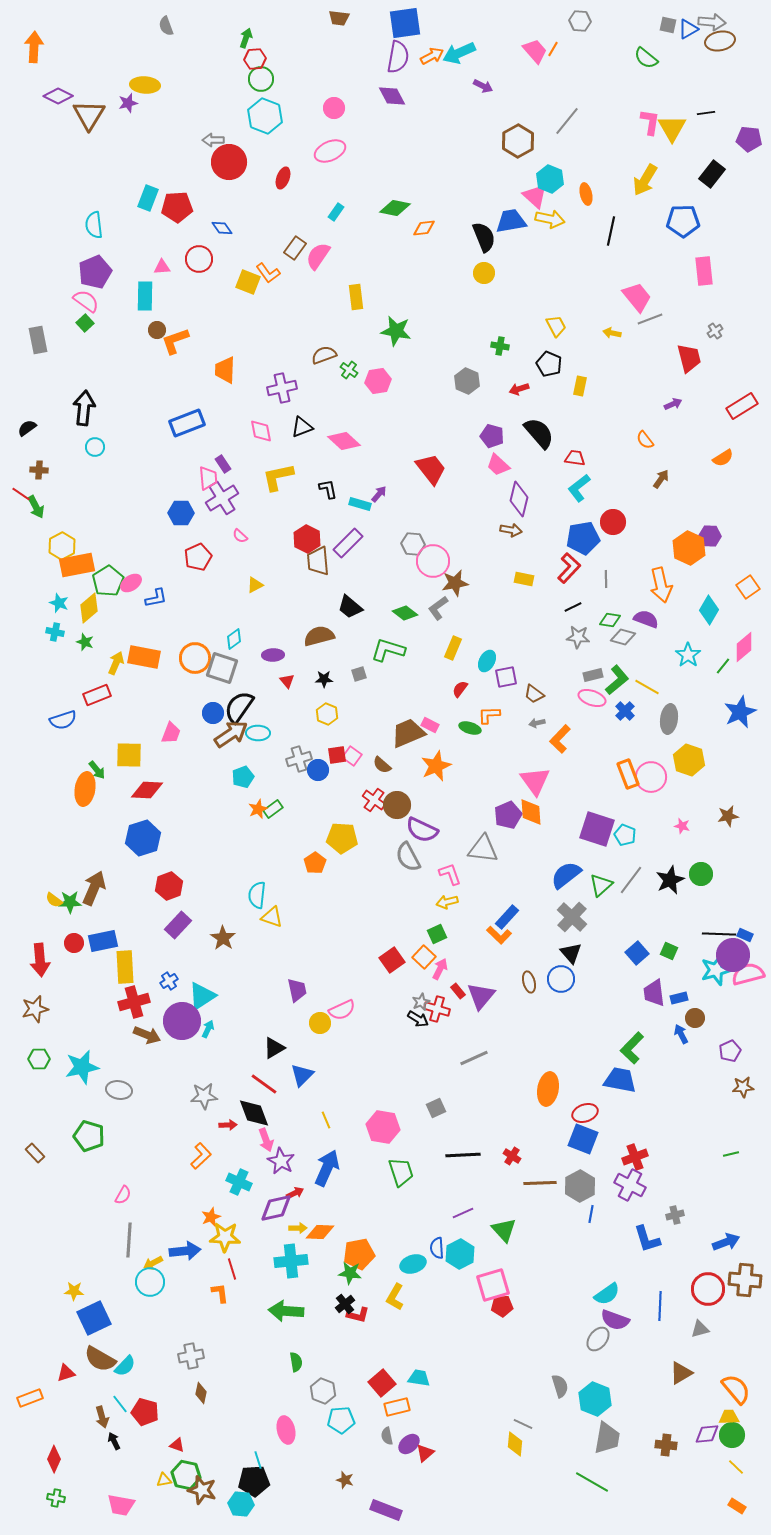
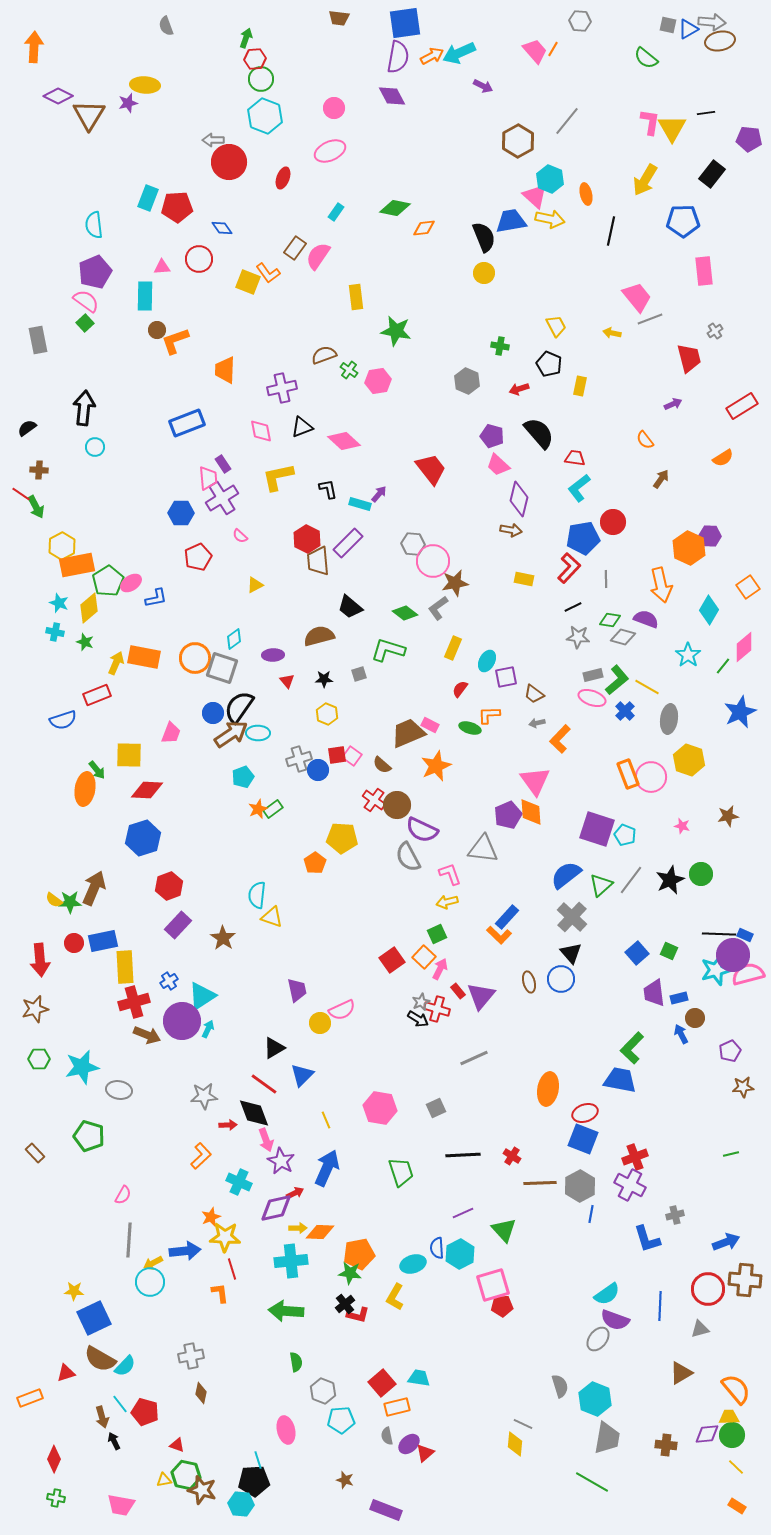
pink hexagon at (383, 1127): moved 3 px left, 19 px up
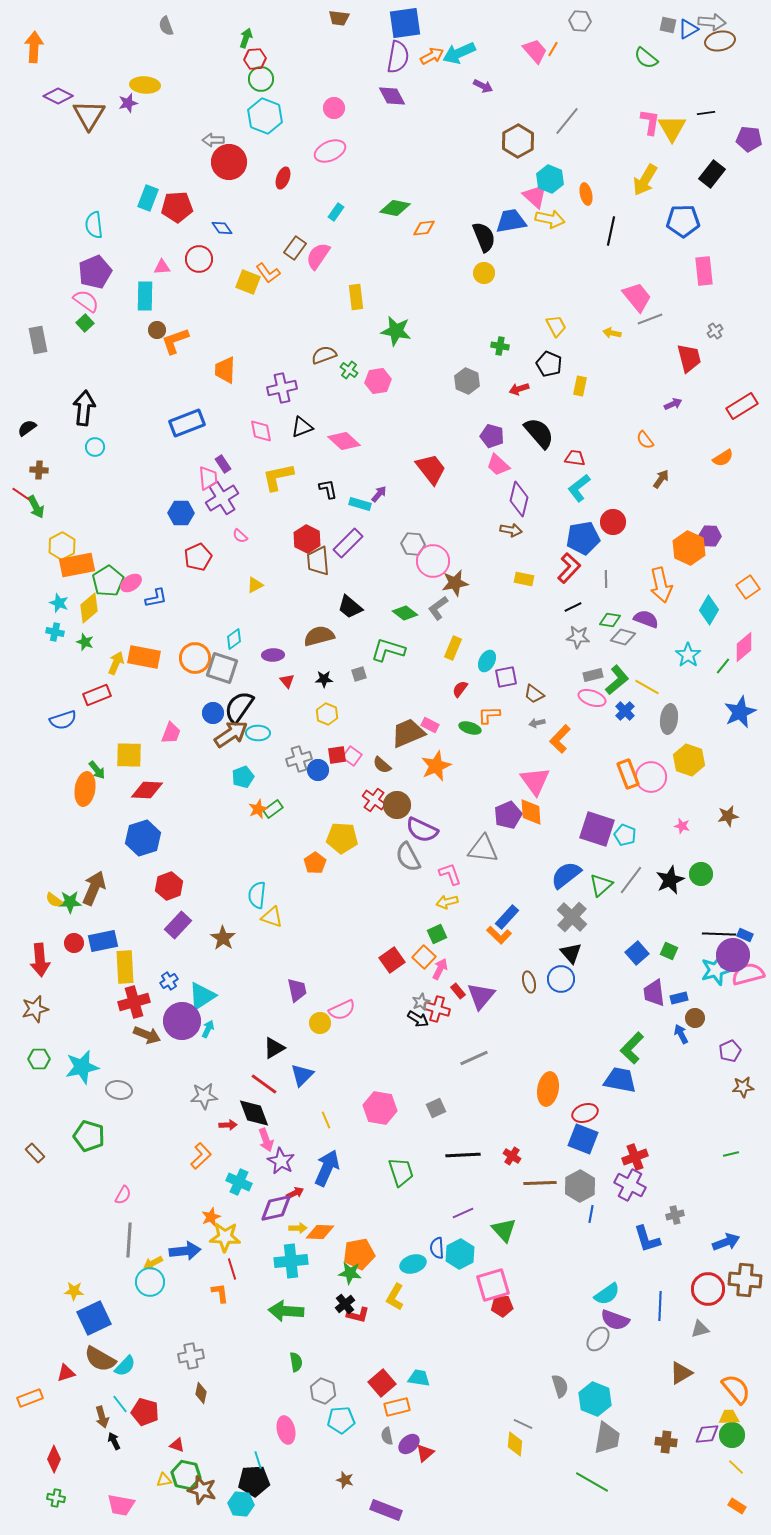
brown cross at (666, 1445): moved 3 px up
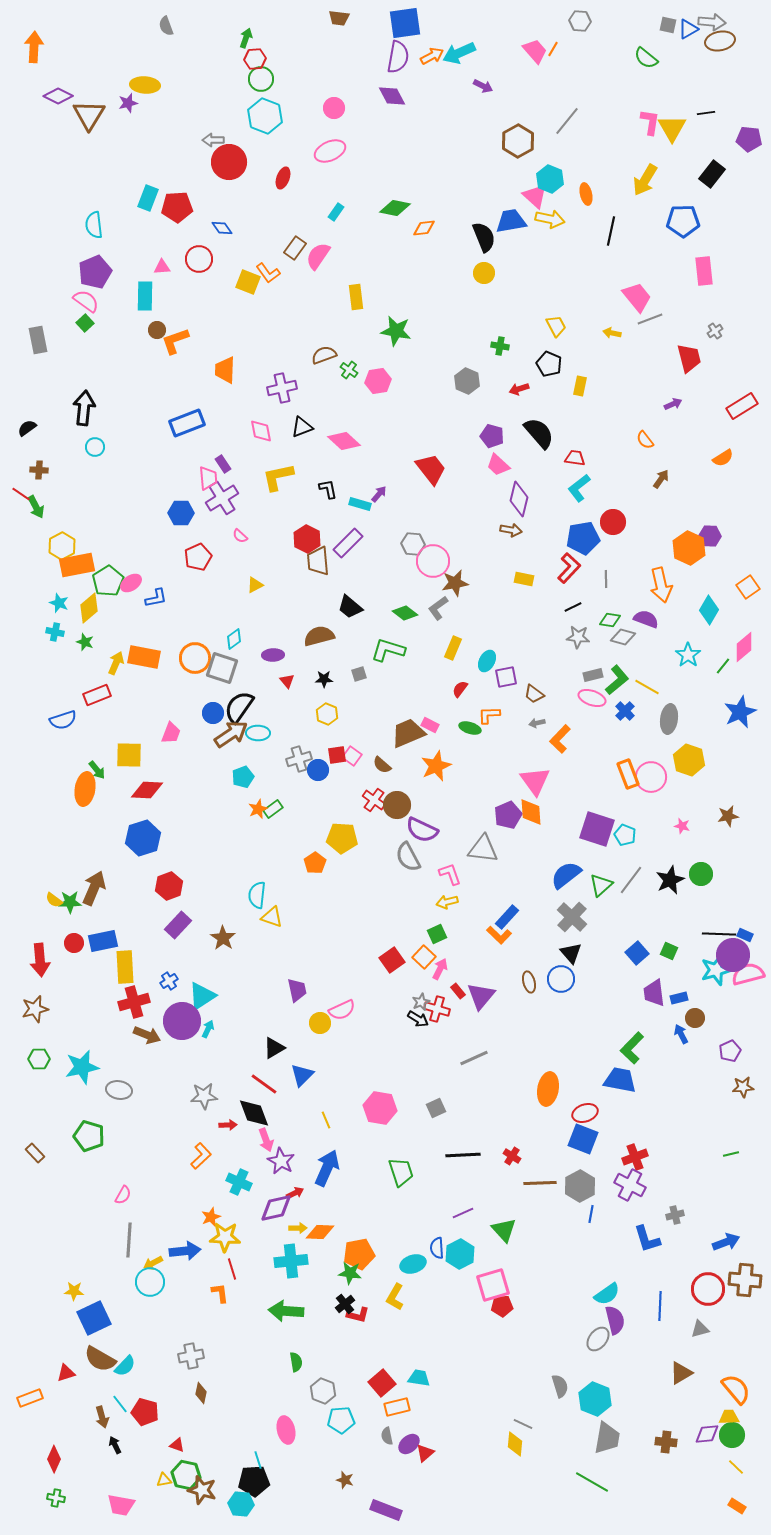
purple semicircle at (615, 1320): rotated 124 degrees counterclockwise
black arrow at (114, 1441): moved 1 px right, 4 px down
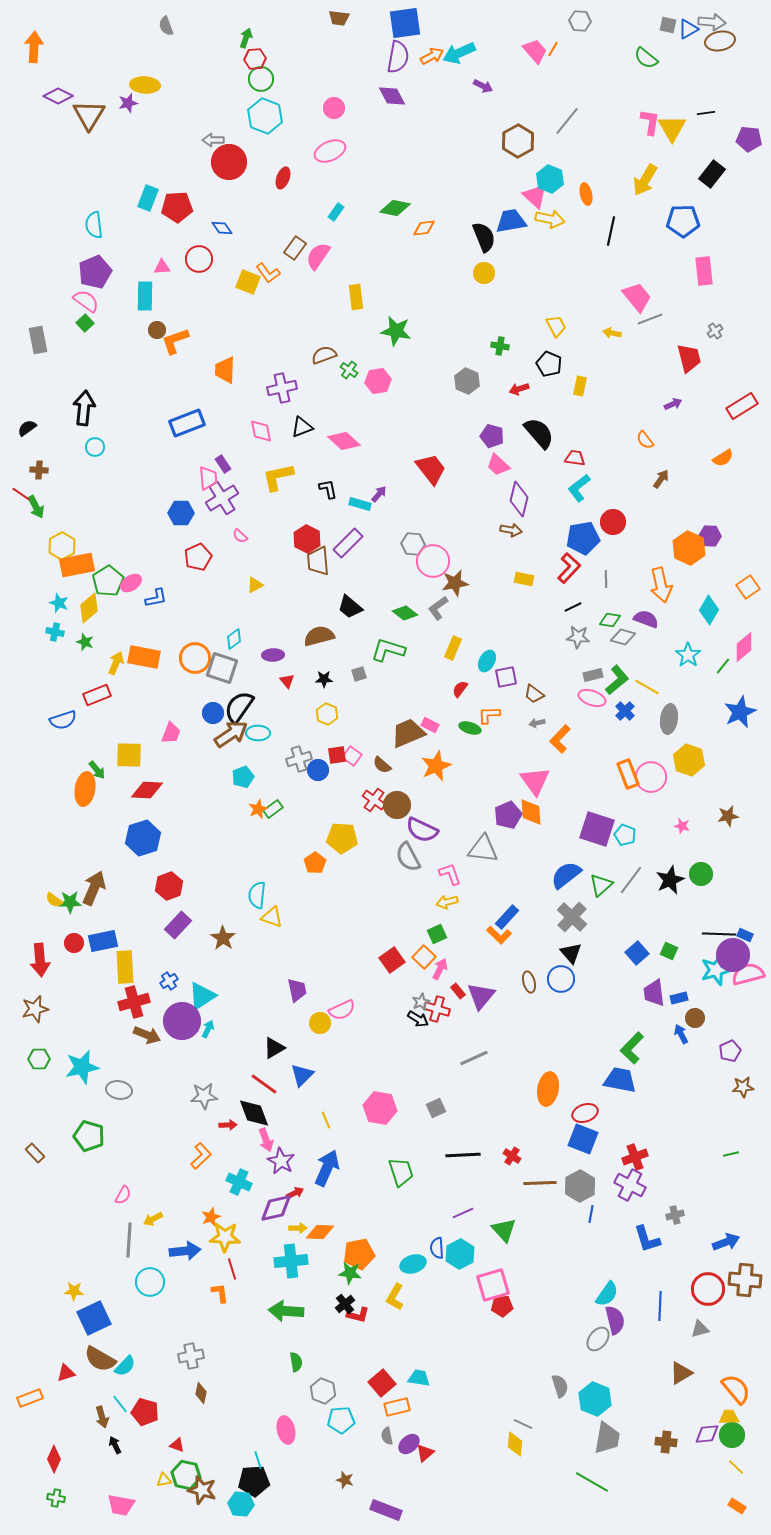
yellow arrow at (153, 1263): moved 44 px up
cyan semicircle at (607, 1294): rotated 20 degrees counterclockwise
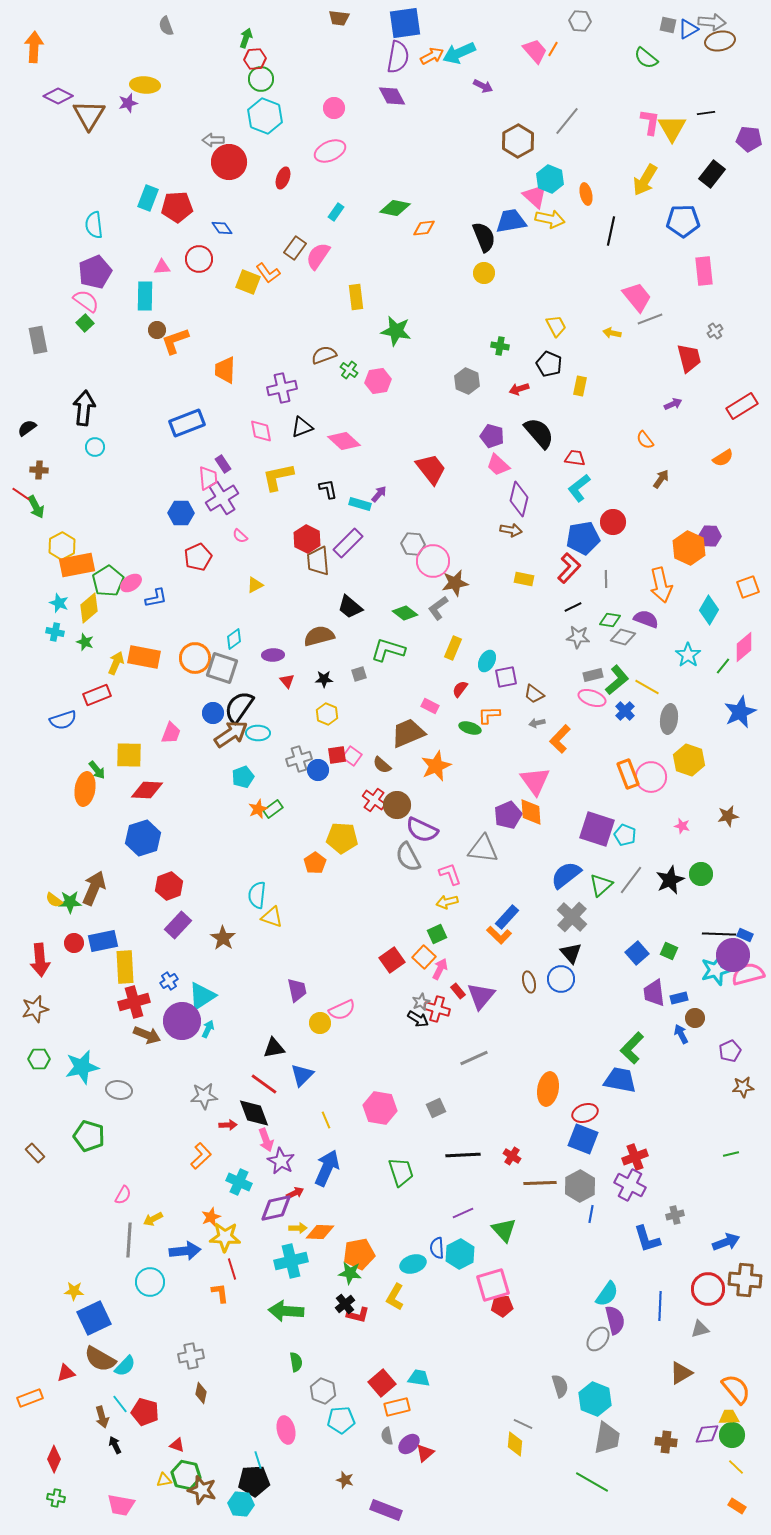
orange square at (748, 587): rotated 15 degrees clockwise
pink rectangle at (430, 725): moved 19 px up
black triangle at (274, 1048): rotated 20 degrees clockwise
cyan cross at (291, 1261): rotated 8 degrees counterclockwise
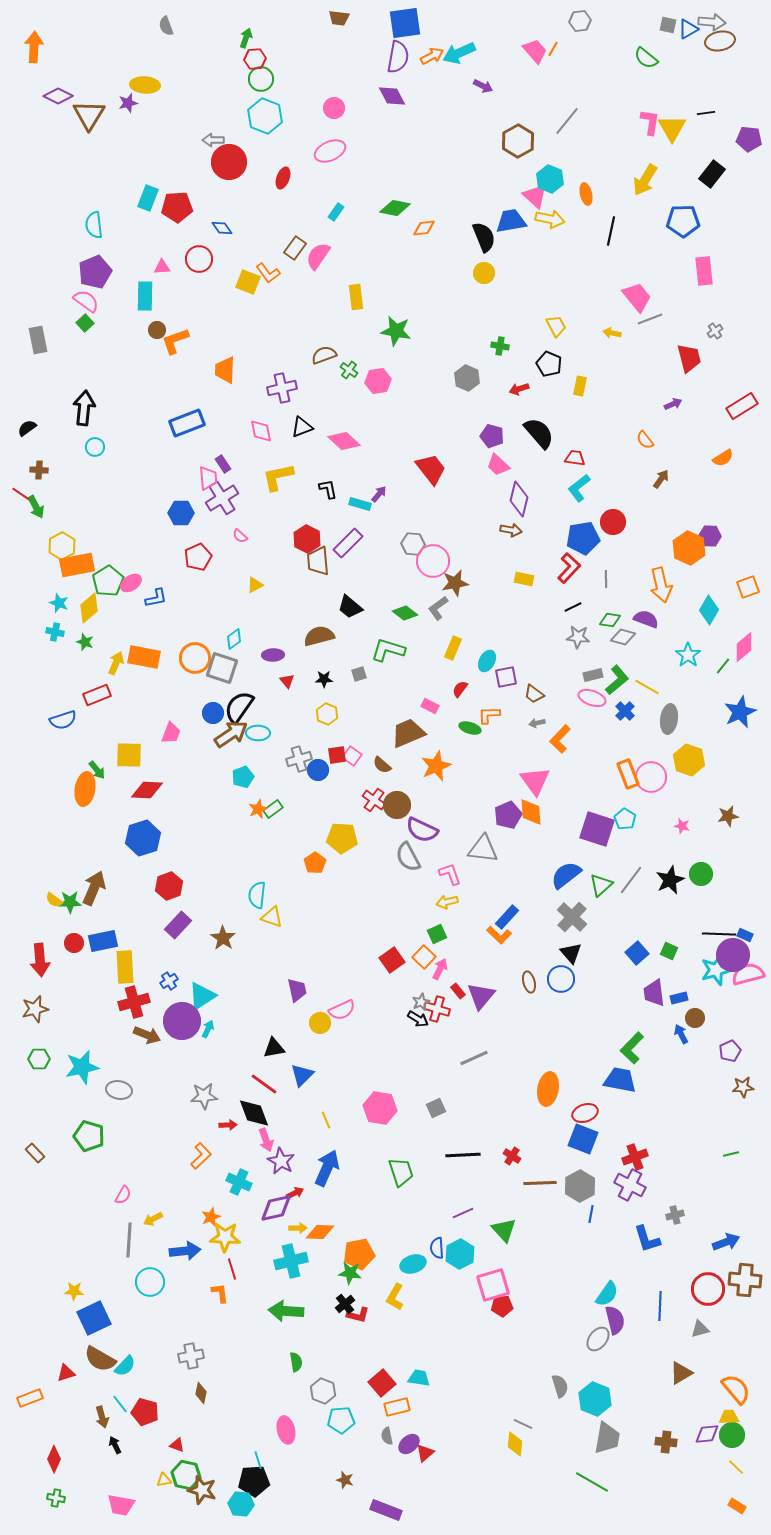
gray hexagon at (580, 21): rotated 10 degrees counterclockwise
gray hexagon at (467, 381): moved 3 px up
cyan pentagon at (625, 835): moved 16 px up; rotated 10 degrees clockwise
